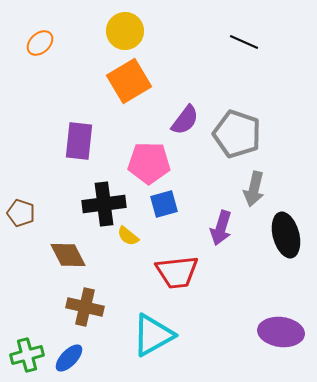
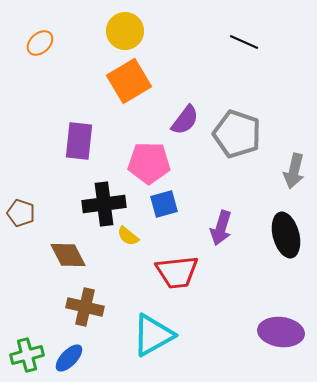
gray arrow: moved 40 px right, 18 px up
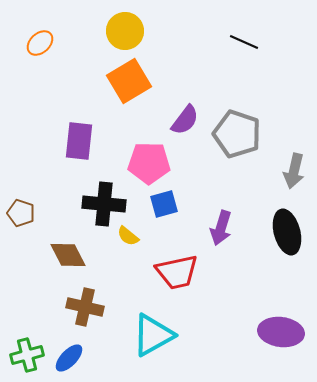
black cross: rotated 12 degrees clockwise
black ellipse: moved 1 px right, 3 px up
red trapezoid: rotated 6 degrees counterclockwise
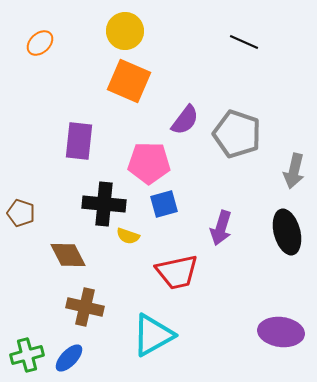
orange square: rotated 36 degrees counterclockwise
yellow semicircle: rotated 20 degrees counterclockwise
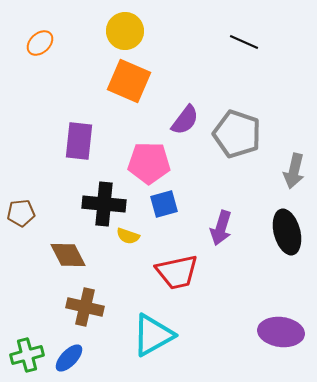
brown pentagon: rotated 24 degrees counterclockwise
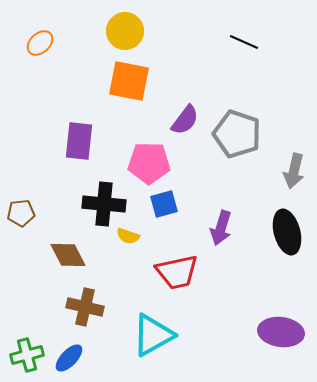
orange square: rotated 12 degrees counterclockwise
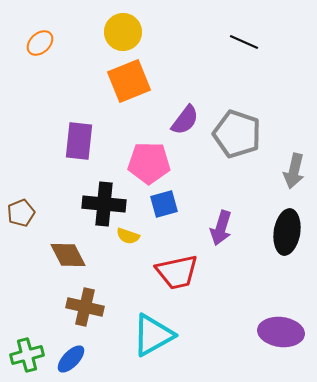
yellow circle: moved 2 px left, 1 px down
orange square: rotated 33 degrees counterclockwise
brown pentagon: rotated 16 degrees counterclockwise
black ellipse: rotated 24 degrees clockwise
blue ellipse: moved 2 px right, 1 px down
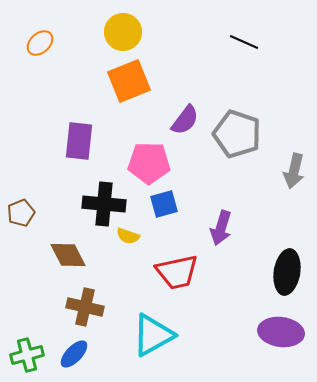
black ellipse: moved 40 px down
blue ellipse: moved 3 px right, 5 px up
